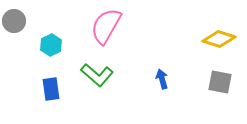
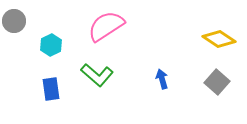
pink semicircle: rotated 27 degrees clockwise
yellow diamond: rotated 16 degrees clockwise
gray square: moved 3 px left; rotated 30 degrees clockwise
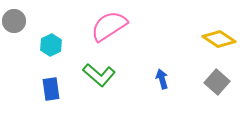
pink semicircle: moved 3 px right
green L-shape: moved 2 px right
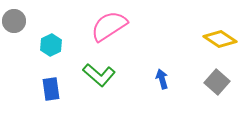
yellow diamond: moved 1 px right
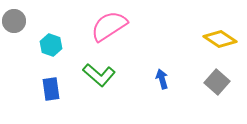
cyan hexagon: rotated 15 degrees counterclockwise
